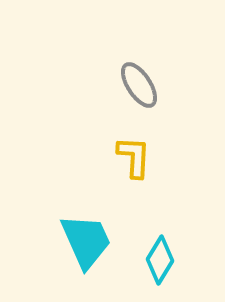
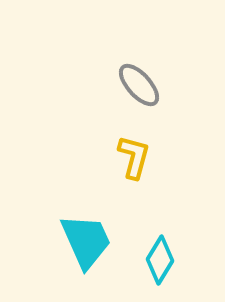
gray ellipse: rotated 9 degrees counterclockwise
yellow L-shape: rotated 12 degrees clockwise
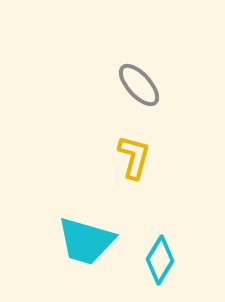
cyan trapezoid: rotated 130 degrees clockwise
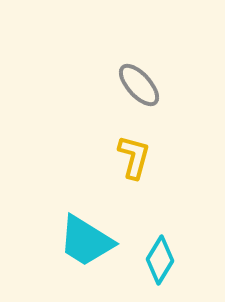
cyan trapezoid: rotated 16 degrees clockwise
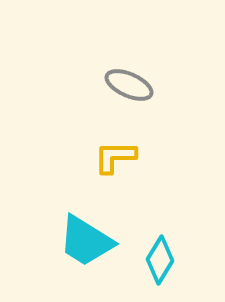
gray ellipse: moved 10 px left; rotated 24 degrees counterclockwise
yellow L-shape: moved 19 px left; rotated 105 degrees counterclockwise
